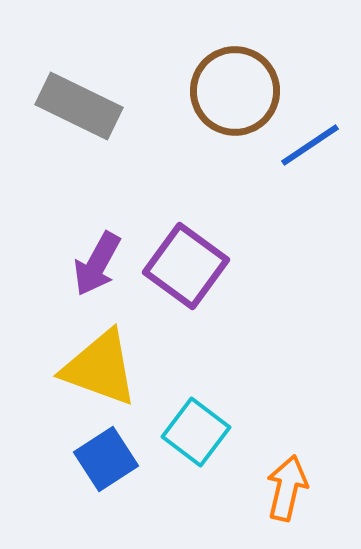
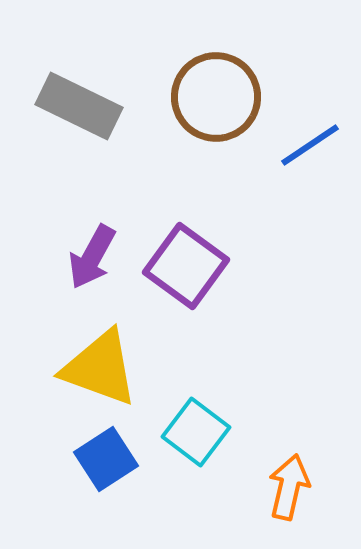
brown circle: moved 19 px left, 6 px down
purple arrow: moved 5 px left, 7 px up
orange arrow: moved 2 px right, 1 px up
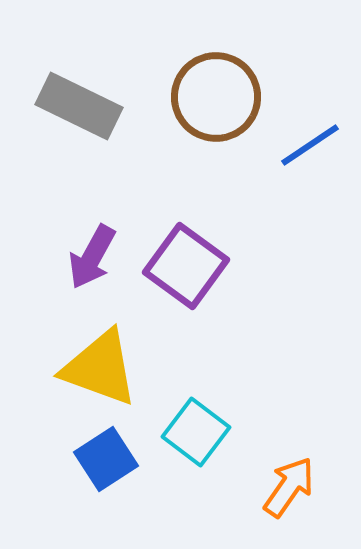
orange arrow: rotated 22 degrees clockwise
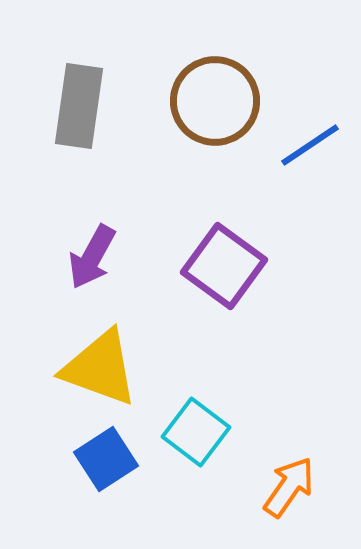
brown circle: moved 1 px left, 4 px down
gray rectangle: rotated 72 degrees clockwise
purple square: moved 38 px right
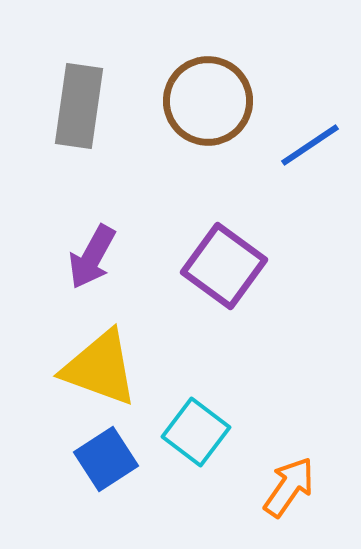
brown circle: moved 7 px left
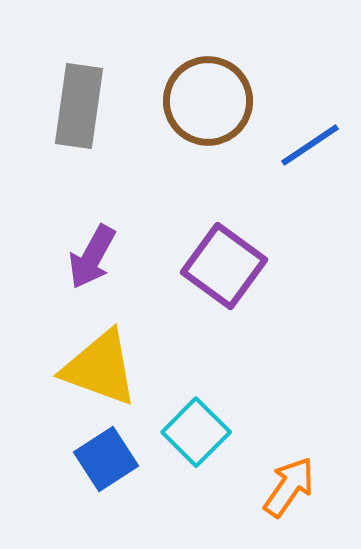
cyan square: rotated 8 degrees clockwise
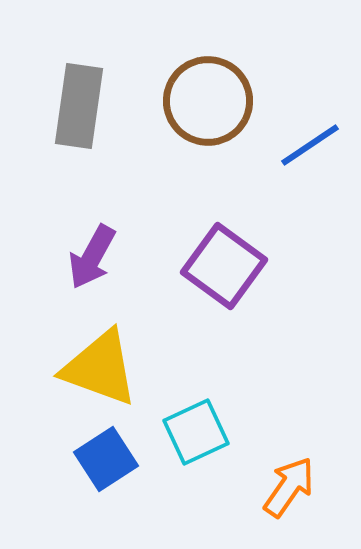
cyan square: rotated 20 degrees clockwise
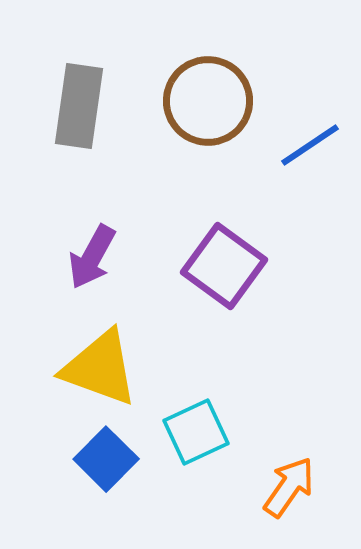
blue square: rotated 12 degrees counterclockwise
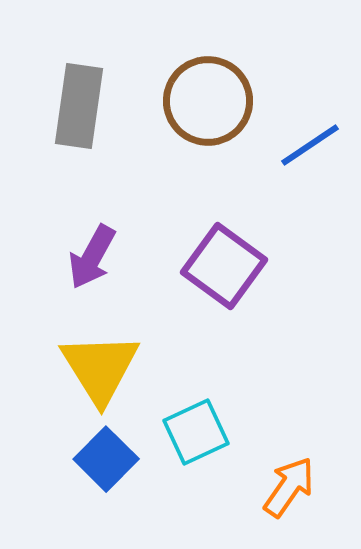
yellow triangle: rotated 38 degrees clockwise
